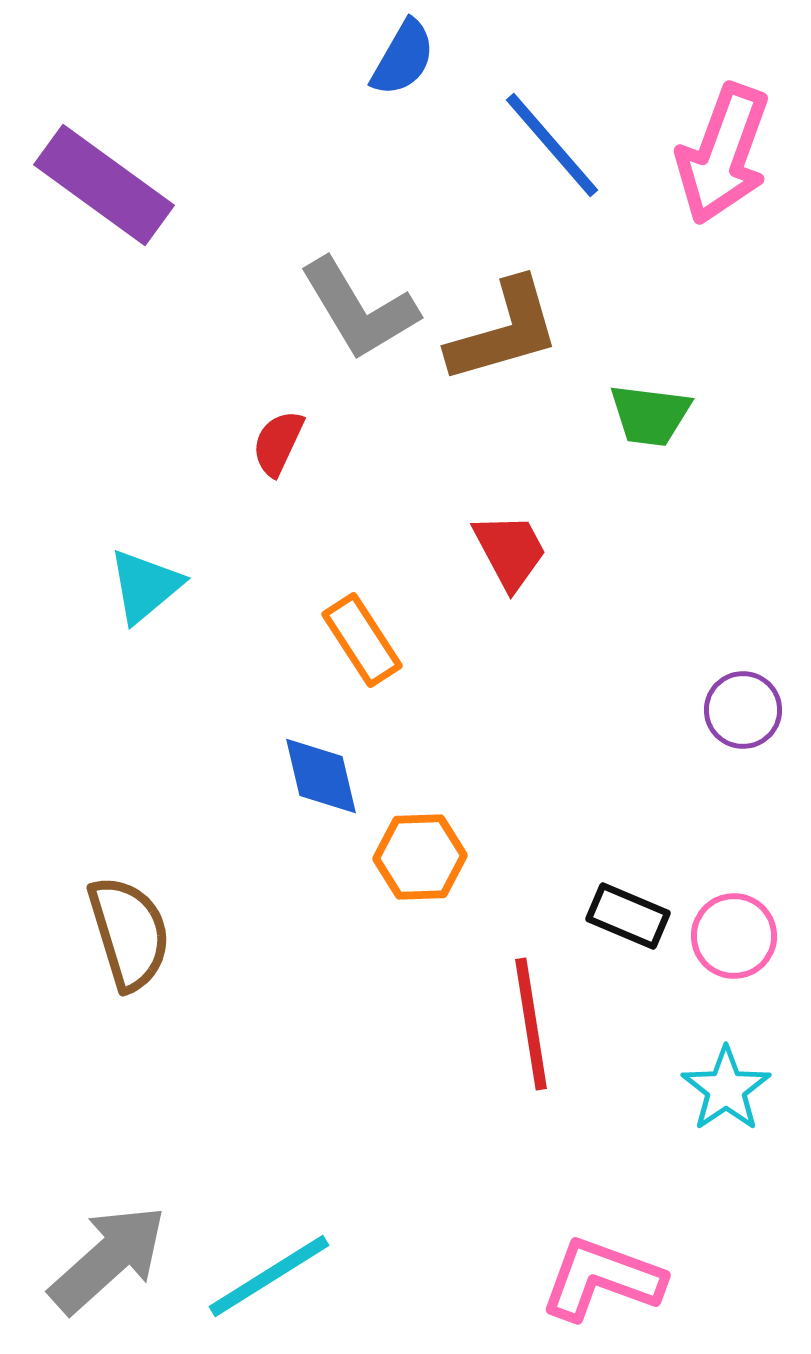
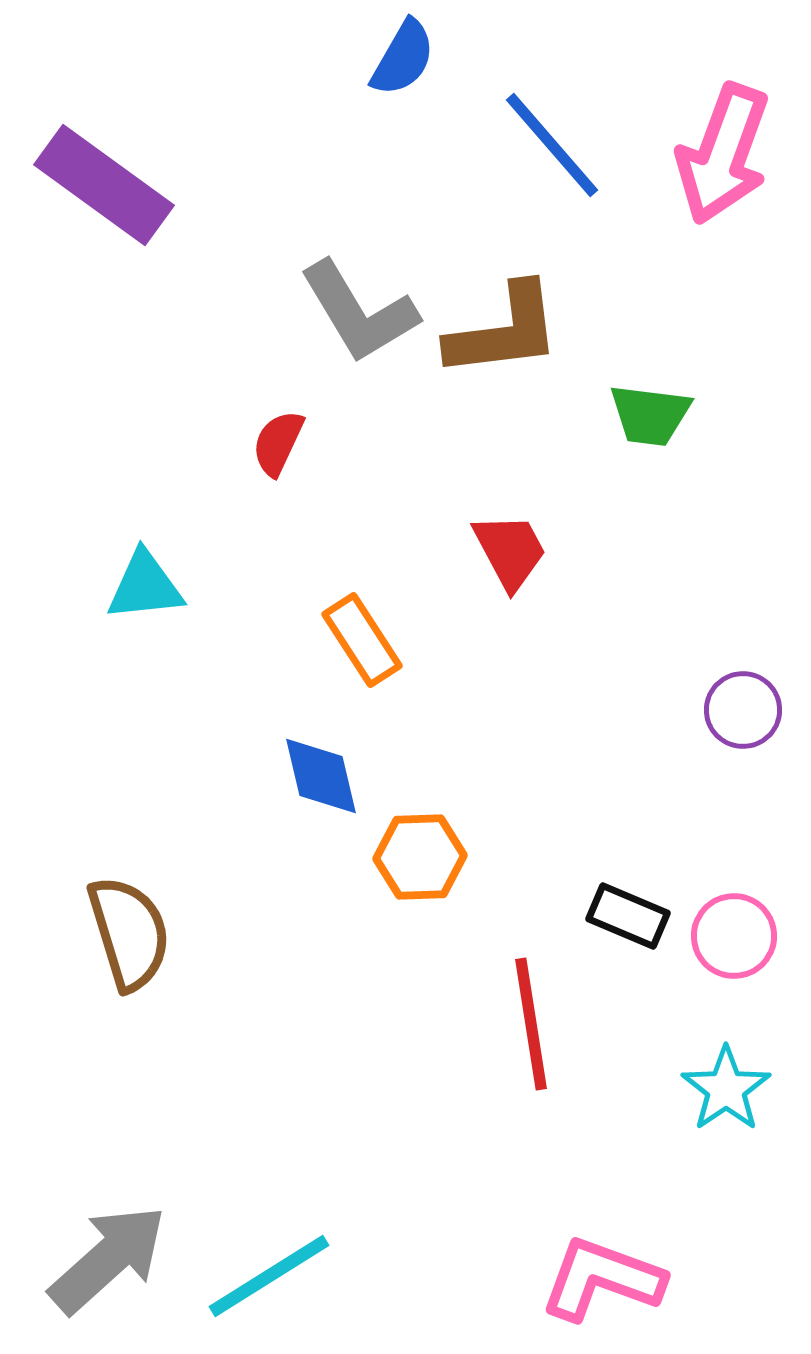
gray L-shape: moved 3 px down
brown L-shape: rotated 9 degrees clockwise
cyan triangle: rotated 34 degrees clockwise
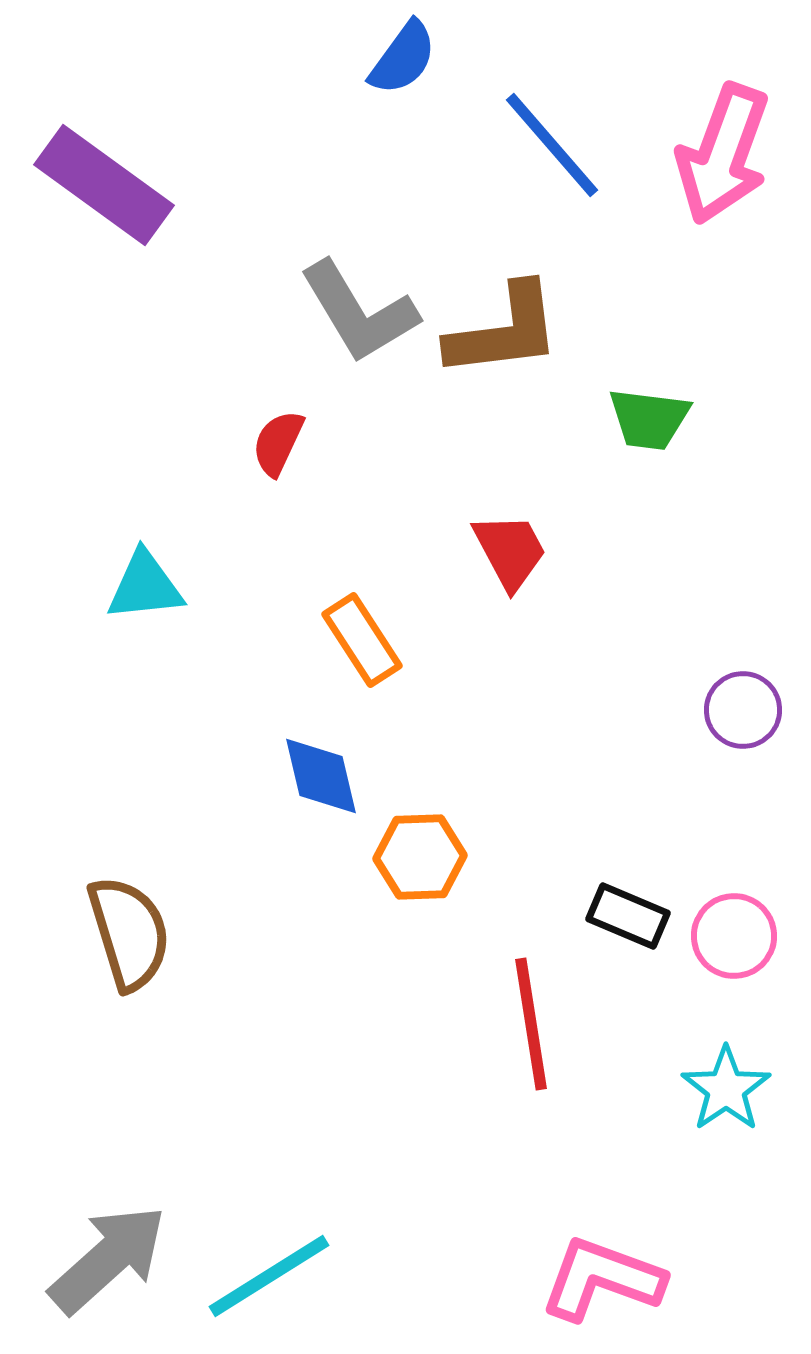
blue semicircle: rotated 6 degrees clockwise
green trapezoid: moved 1 px left, 4 px down
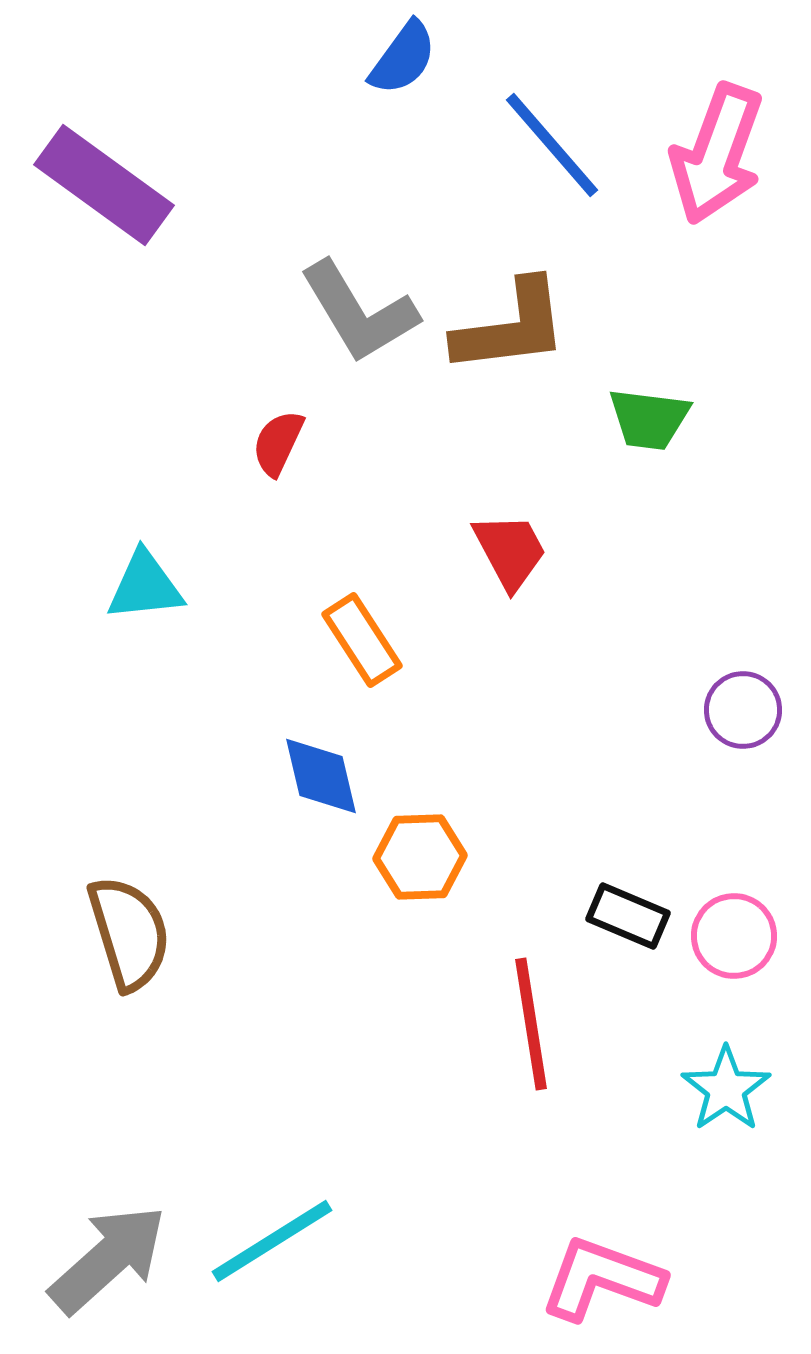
pink arrow: moved 6 px left
brown L-shape: moved 7 px right, 4 px up
cyan line: moved 3 px right, 35 px up
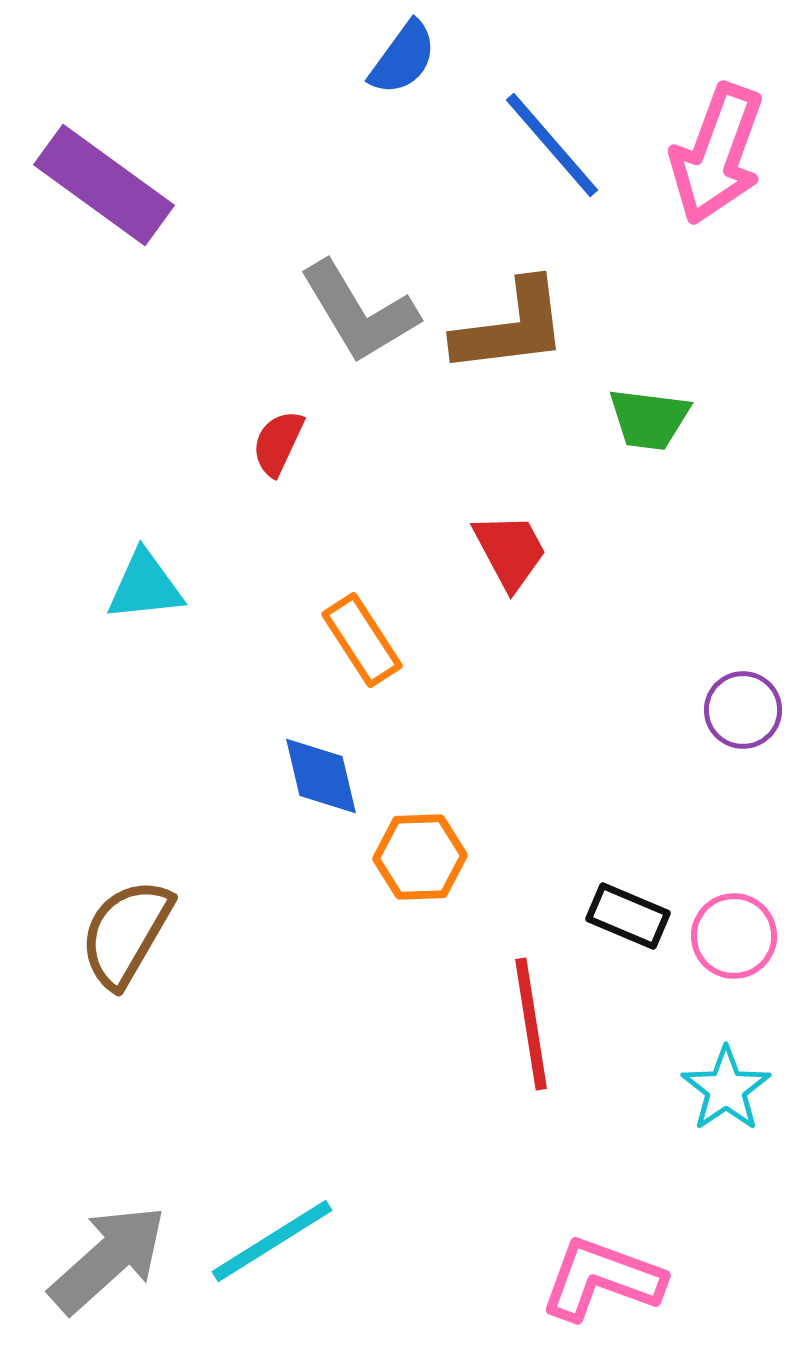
brown semicircle: moved 3 px left; rotated 133 degrees counterclockwise
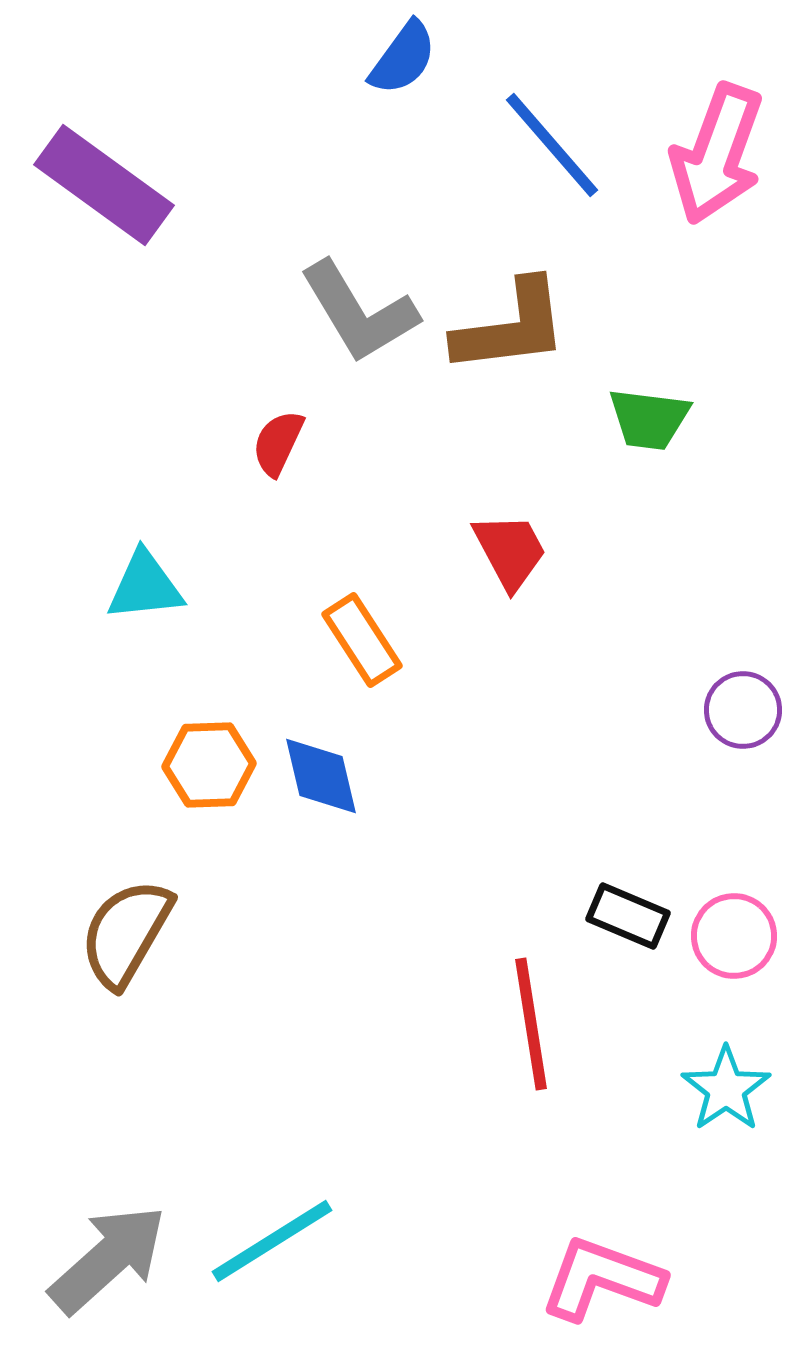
orange hexagon: moved 211 px left, 92 px up
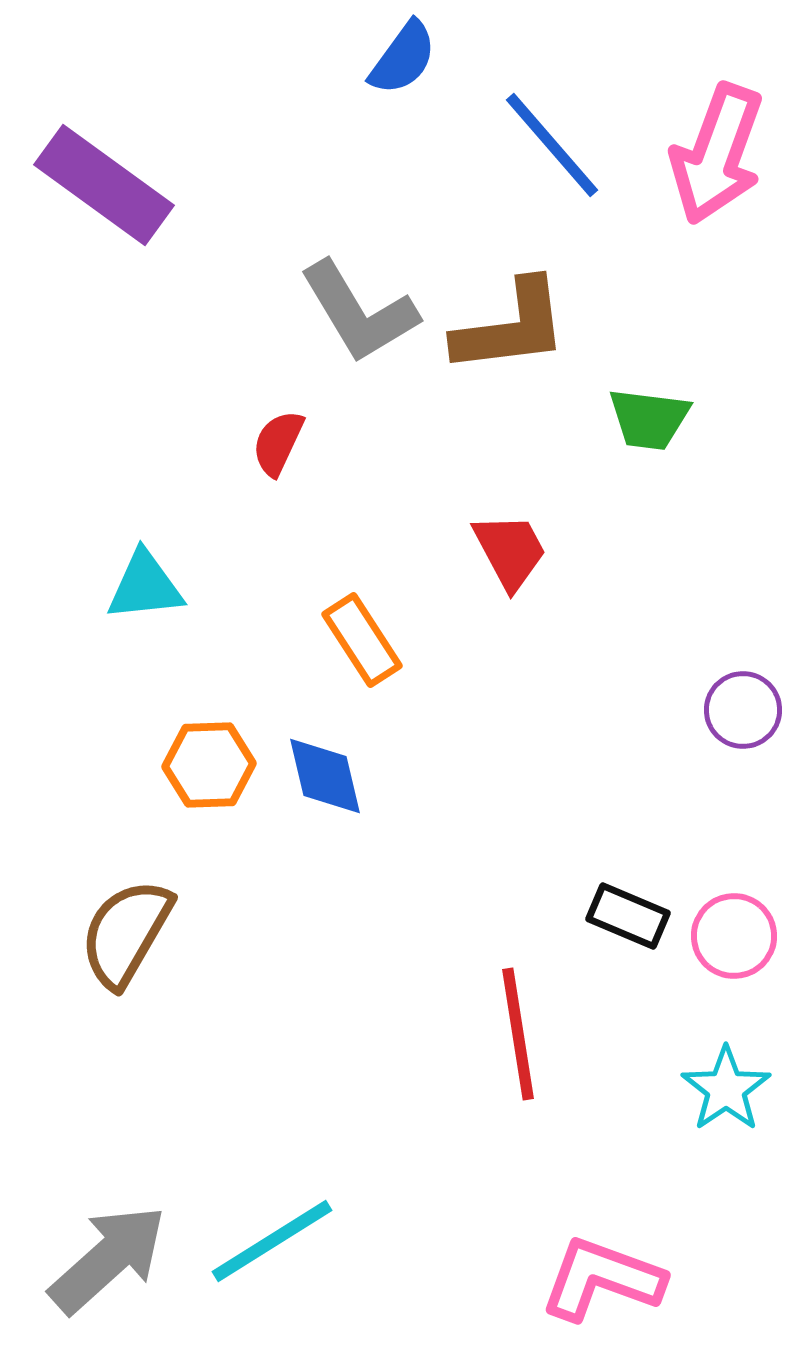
blue diamond: moved 4 px right
red line: moved 13 px left, 10 px down
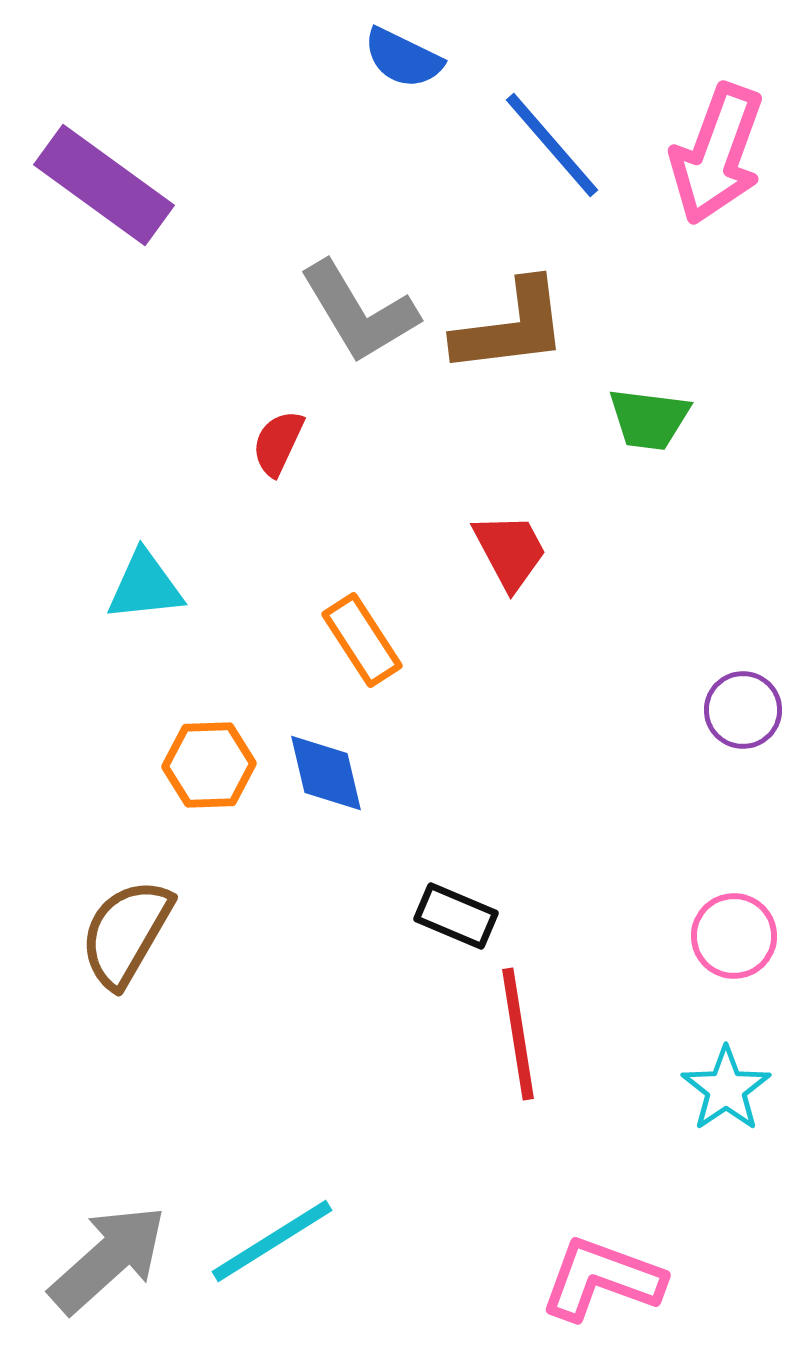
blue semicircle: rotated 80 degrees clockwise
blue diamond: moved 1 px right, 3 px up
black rectangle: moved 172 px left
